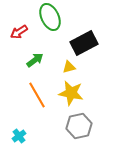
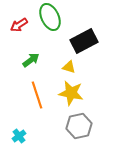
red arrow: moved 7 px up
black rectangle: moved 2 px up
green arrow: moved 4 px left
yellow triangle: rotated 32 degrees clockwise
orange line: rotated 12 degrees clockwise
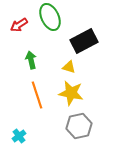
green arrow: rotated 66 degrees counterclockwise
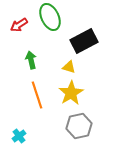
yellow star: rotated 30 degrees clockwise
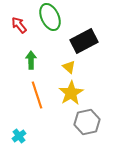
red arrow: rotated 84 degrees clockwise
green arrow: rotated 12 degrees clockwise
yellow triangle: rotated 24 degrees clockwise
gray hexagon: moved 8 px right, 4 px up
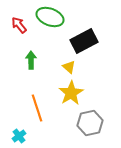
green ellipse: rotated 44 degrees counterclockwise
orange line: moved 13 px down
gray hexagon: moved 3 px right, 1 px down
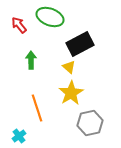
black rectangle: moved 4 px left, 3 px down
